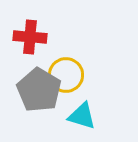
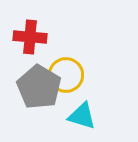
gray pentagon: moved 3 px up
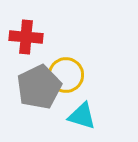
red cross: moved 4 px left
gray pentagon: rotated 15 degrees clockwise
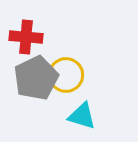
gray pentagon: moved 3 px left, 9 px up
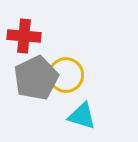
red cross: moved 2 px left, 1 px up
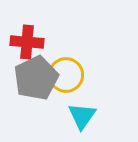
red cross: moved 3 px right, 6 px down
cyan triangle: rotated 48 degrees clockwise
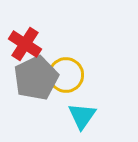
red cross: moved 2 px left, 2 px down; rotated 28 degrees clockwise
